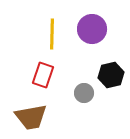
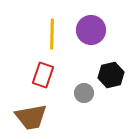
purple circle: moved 1 px left, 1 px down
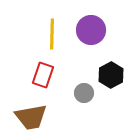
black hexagon: rotated 15 degrees counterclockwise
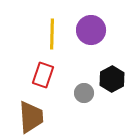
black hexagon: moved 1 px right, 4 px down
brown trapezoid: rotated 84 degrees counterclockwise
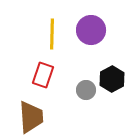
gray circle: moved 2 px right, 3 px up
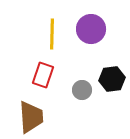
purple circle: moved 1 px up
black hexagon: rotated 20 degrees clockwise
gray circle: moved 4 px left
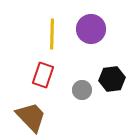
brown trapezoid: rotated 40 degrees counterclockwise
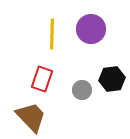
red rectangle: moved 1 px left, 4 px down
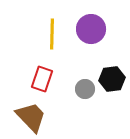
gray circle: moved 3 px right, 1 px up
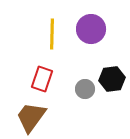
brown trapezoid: rotated 100 degrees counterclockwise
